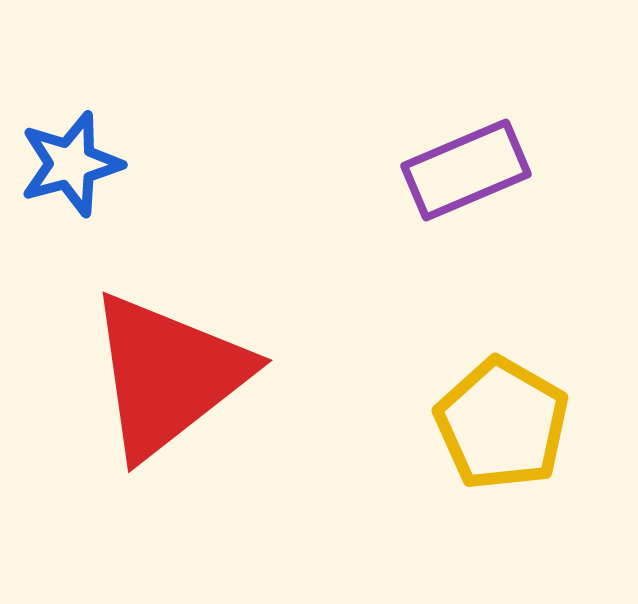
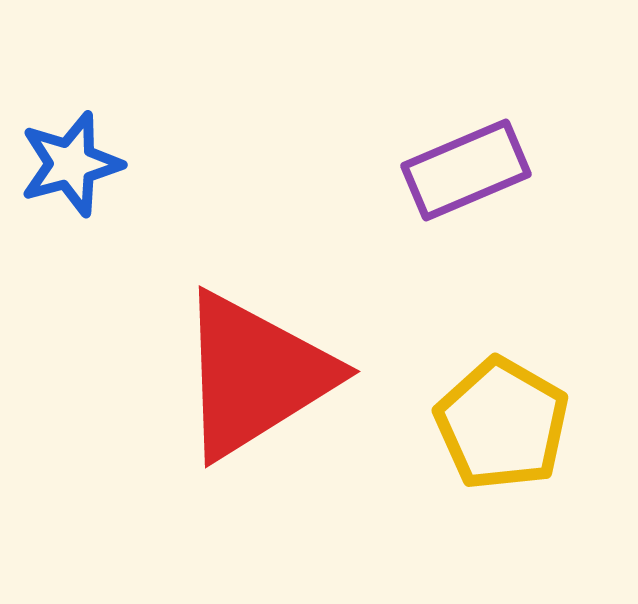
red triangle: moved 87 px right; rotated 6 degrees clockwise
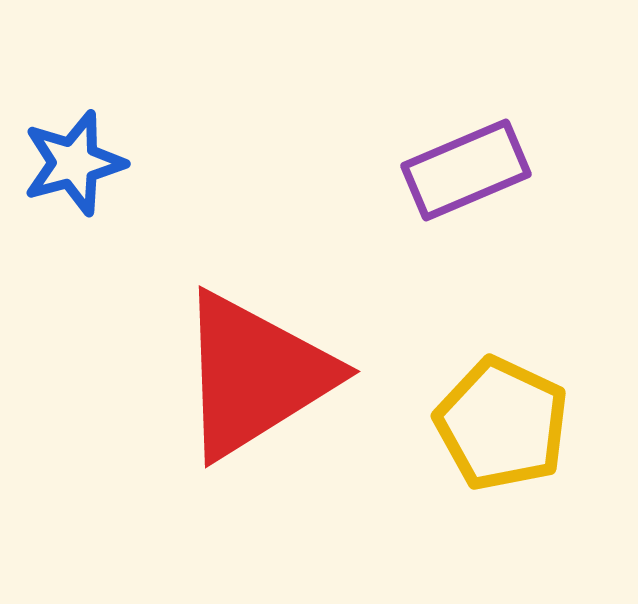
blue star: moved 3 px right, 1 px up
yellow pentagon: rotated 5 degrees counterclockwise
